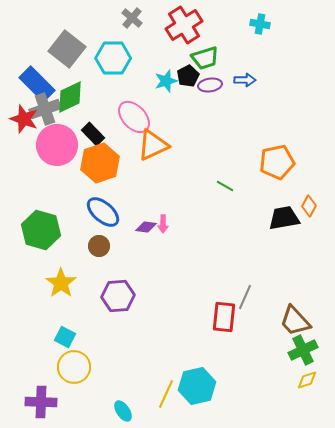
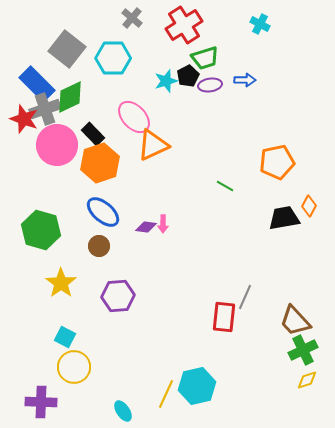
cyan cross at (260, 24): rotated 18 degrees clockwise
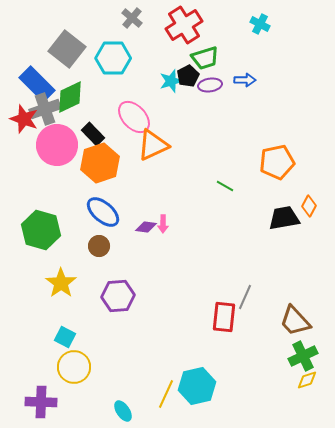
cyan star at (166, 81): moved 5 px right
green cross at (303, 350): moved 6 px down
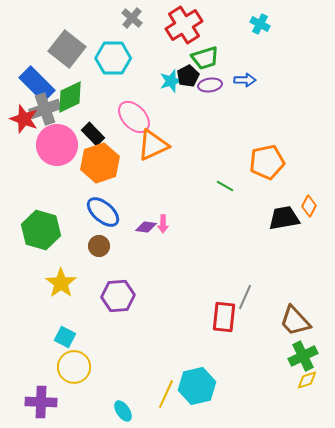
orange pentagon at (277, 162): moved 10 px left
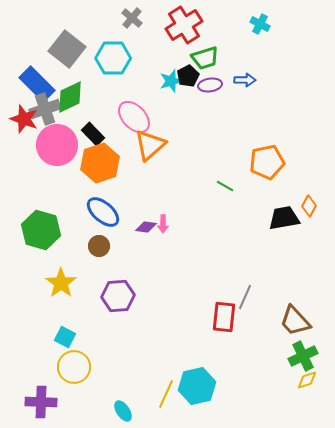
orange triangle at (153, 145): moved 3 px left; rotated 16 degrees counterclockwise
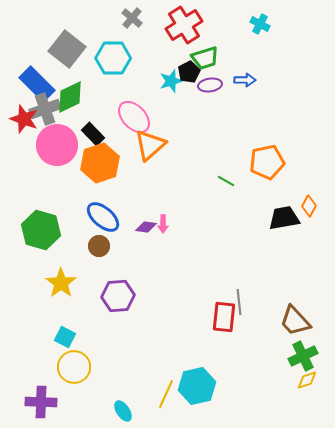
black pentagon at (188, 76): moved 1 px right, 4 px up
green line at (225, 186): moved 1 px right, 5 px up
blue ellipse at (103, 212): moved 5 px down
gray line at (245, 297): moved 6 px left, 5 px down; rotated 30 degrees counterclockwise
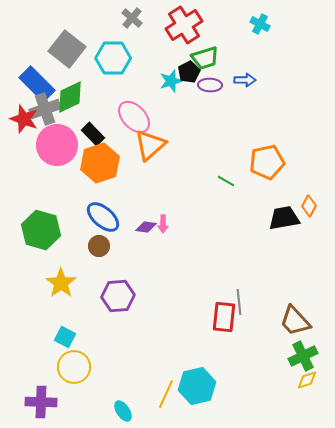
purple ellipse at (210, 85): rotated 10 degrees clockwise
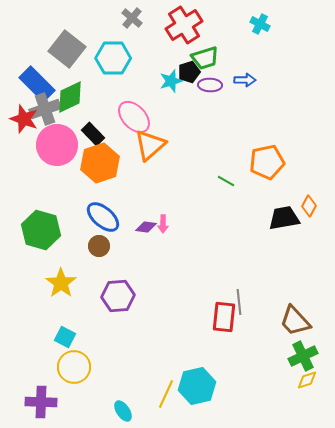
black pentagon at (189, 72): rotated 10 degrees clockwise
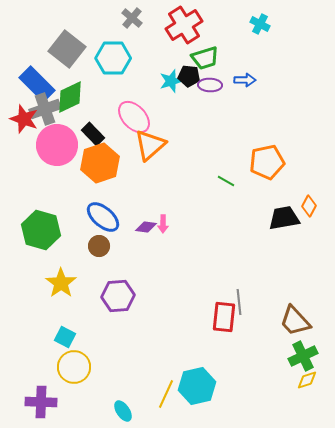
black pentagon at (189, 72): moved 4 px down; rotated 25 degrees clockwise
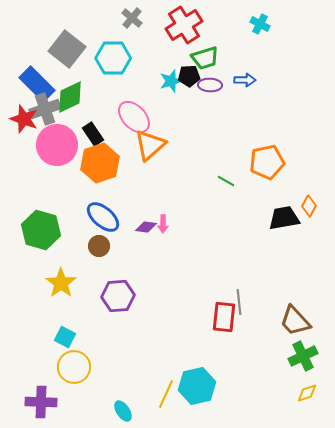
black pentagon at (189, 76): rotated 10 degrees counterclockwise
black rectangle at (93, 134): rotated 10 degrees clockwise
yellow diamond at (307, 380): moved 13 px down
